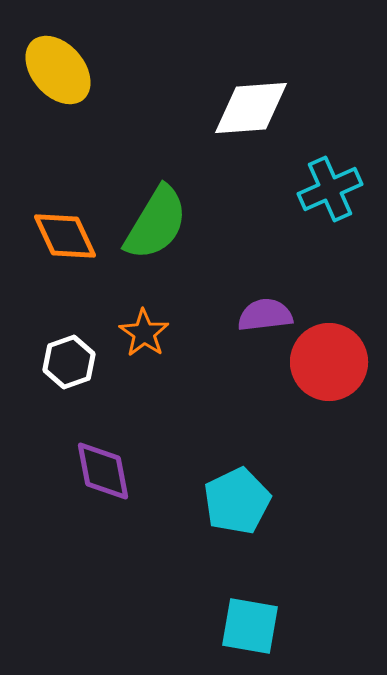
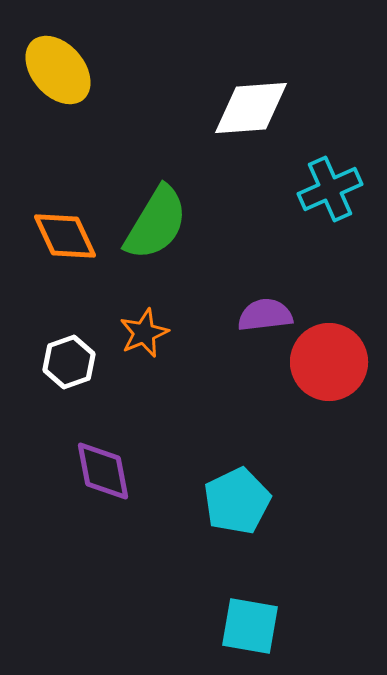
orange star: rotated 15 degrees clockwise
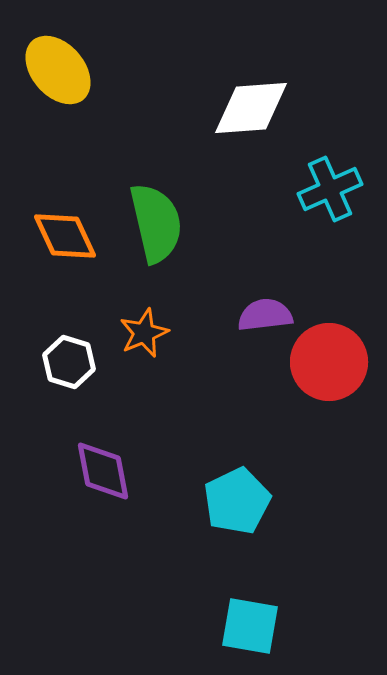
green semicircle: rotated 44 degrees counterclockwise
white hexagon: rotated 24 degrees counterclockwise
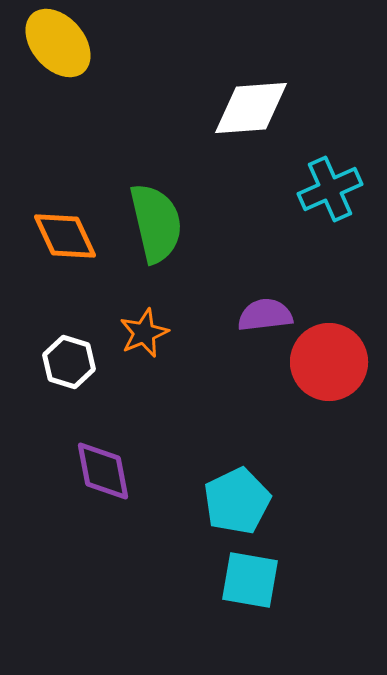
yellow ellipse: moved 27 px up
cyan square: moved 46 px up
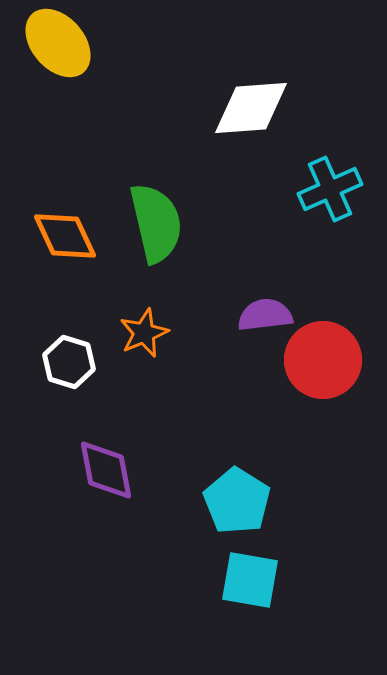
red circle: moved 6 px left, 2 px up
purple diamond: moved 3 px right, 1 px up
cyan pentagon: rotated 14 degrees counterclockwise
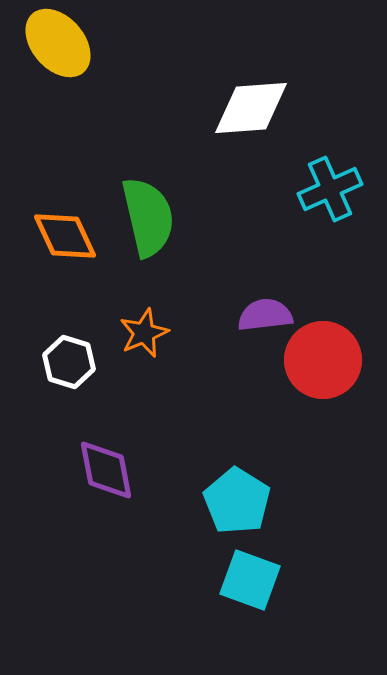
green semicircle: moved 8 px left, 6 px up
cyan square: rotated 10 degrees clockwise
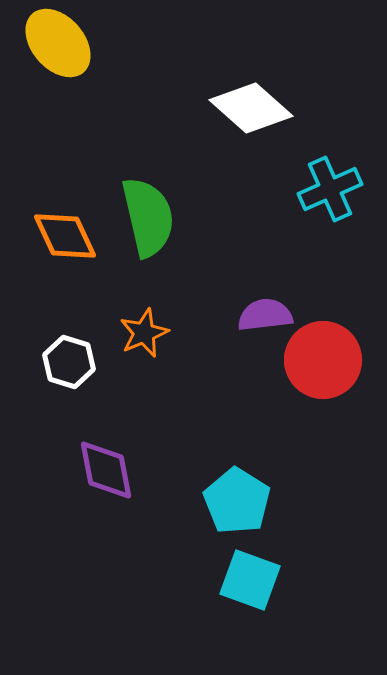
white diamond: rotated 46 degrees clockwise
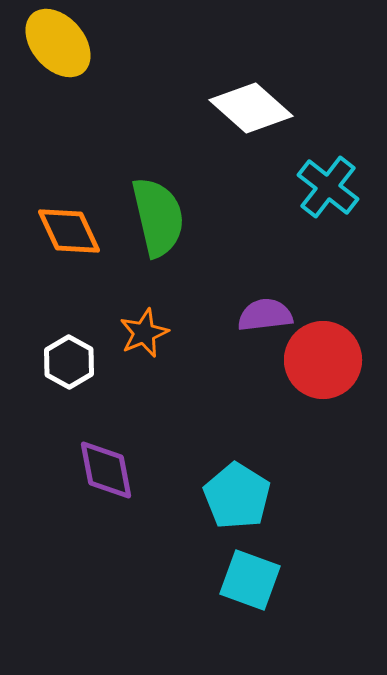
cyan cross: moved 2 px left, 2 px up; rotated 28 degrees counterclockwise
green semicircle: moved 10 px right
orange diamond: moved 4 px right, 5 px up
white hexagon: rotated 12 degrees clockwise
cyan pentagon: moved 5 px up
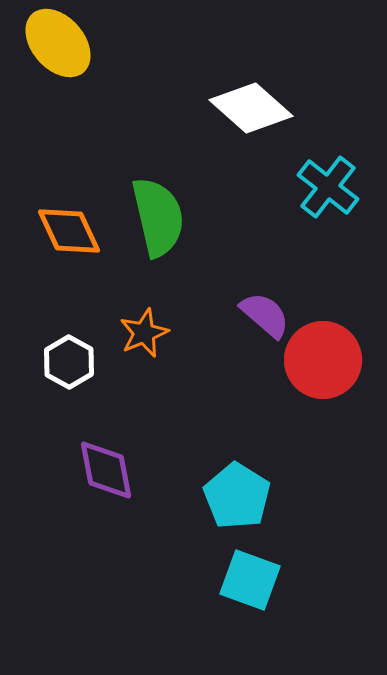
purple semicircle: rotated 48 degrees clockwise
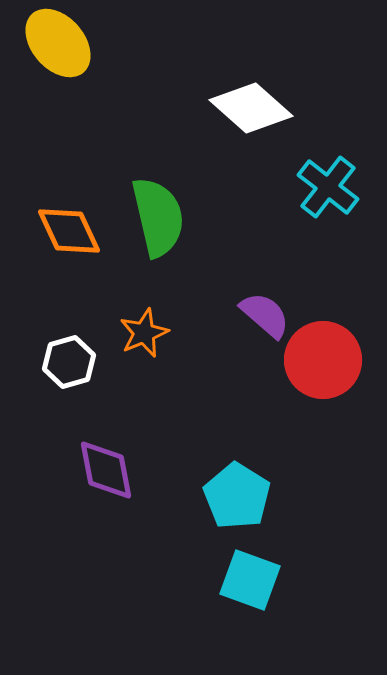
white hexagon: rotated 15 degrees clockwise
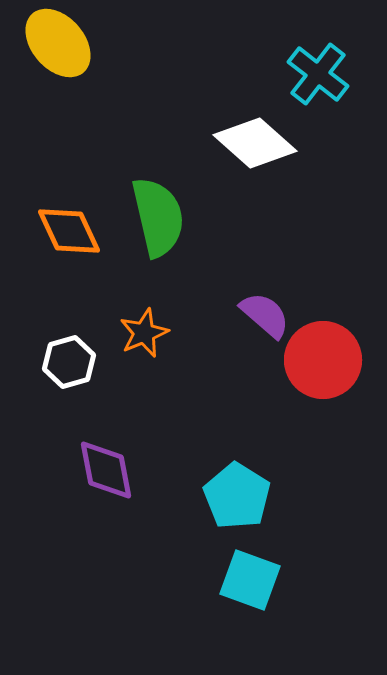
white diamond: moved 4 px right, 35 px down
cyan cross: moved 10 px left, 113 px up
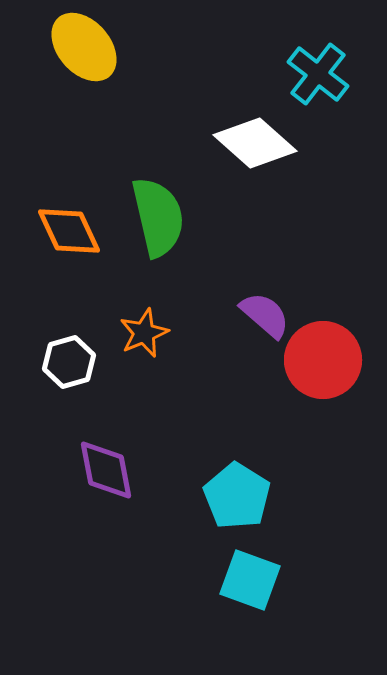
yellow ellipse: moved 26 px right, 4 px down
